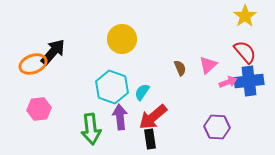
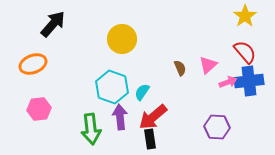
black arrow: moved 28 px up
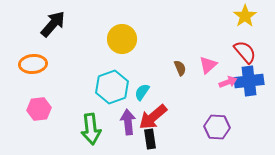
orange ellipse: rotated 16 degrees clockwise
cyan hexagon: rotated 20 degrees clockwise
purple arrow: moved 8 px right, 5 px down
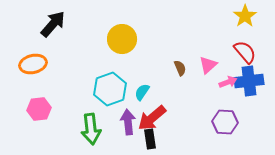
orange ellipse: rotated 8 degrees counterclockwise
cyan hexagon: moved 2 px left, 2 px down
red arrow: moved 1 px left, 1 px down
purple hexagon: moved 8 px right, 5 px up
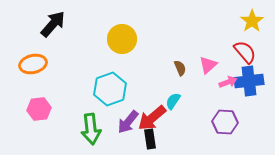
yellow star: moved 7 px right, 5 px down
cyan semicircle: moved 31 px right, 9 px down
purple arrow: rotated 135 degrees counterclockwise
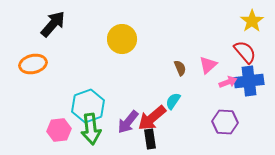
cyan hexagon: moved 22 px left, 17 px down
pink hexagon: moved 20 px right, 21 px down
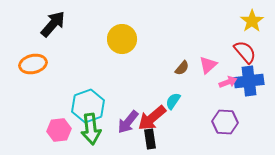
brown semicircle: moved 2 px right; rotated 63 degrees clockwise
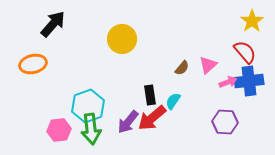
black rectangle: moved 44 px up
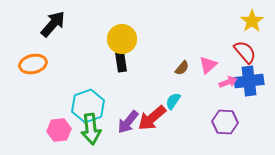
black rectangle: moved 29 px left, 33 px up
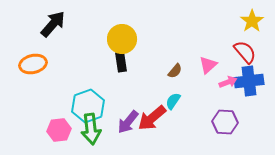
brown semicircle: moved 7 px left, 3 px down
